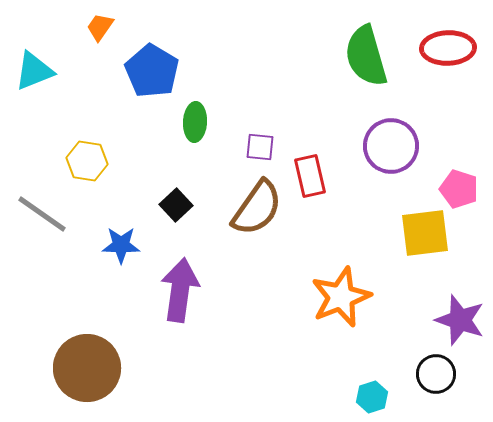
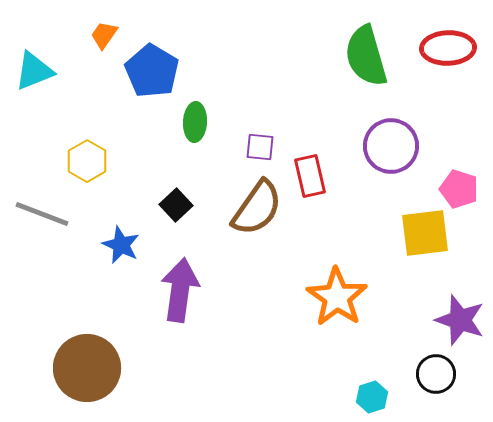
orange trapezoid: moved 4 px right, 8 px down
yellow hexagon: rotated 21 degrees clockwise
gray line: rotated 14 degrees counterclockwise
blue star: rotated 24 degrees clockwise
orange star: moved 4 px left; rotated 16 degrees counterclockwise
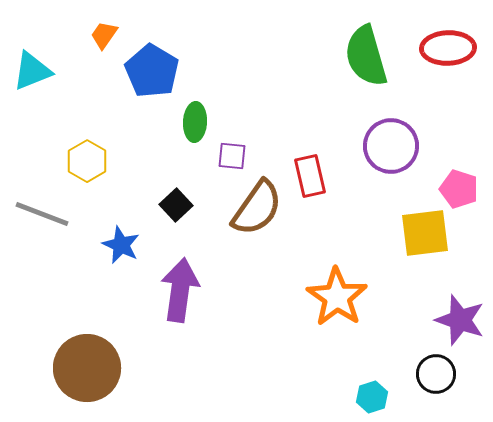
cyan triangle: moved 2 px left
purple square: moved 28 px left, 9 px down
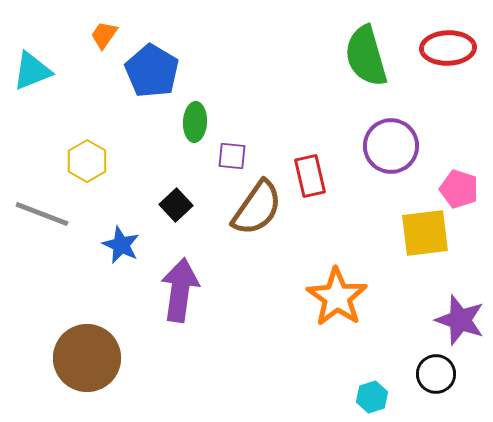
brown circle: moved 10 px up
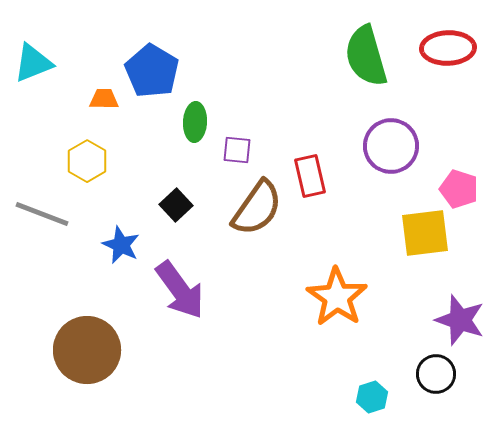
orange trapezoid: moved 64 px down; rotated 56 degrees clockwise
cyan triangle: moved 1 px right, 8 px up
purple square: moved 5 px right, 6 px up
purple arrow: rotated 136 degrees clockwise
brown circle: moved 8 px up
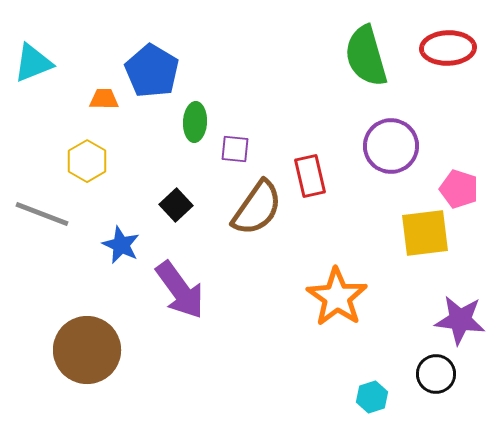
purple square: moved 2 px left, 1 px up
purple star: rotated 12 degrees counterclockwise
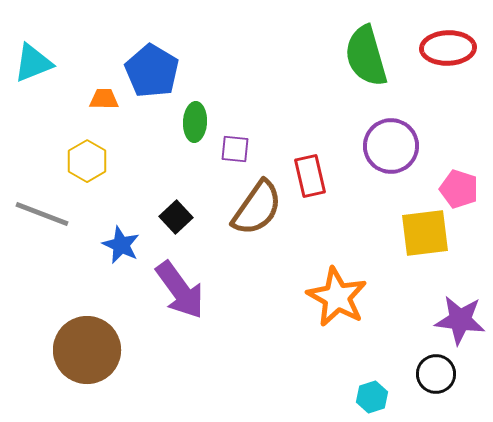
black square: moved 12 px down
orange star: rotated 6 degrees counterclockwise
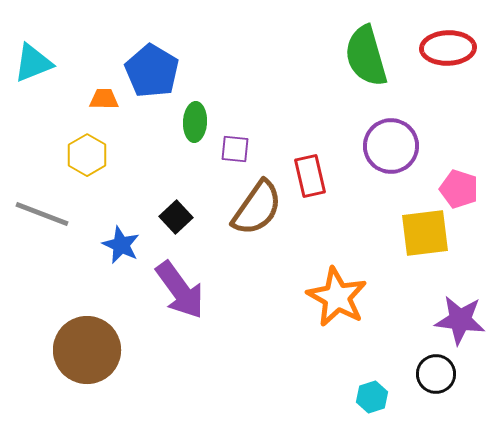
yellow hexagon: moved 6 px up
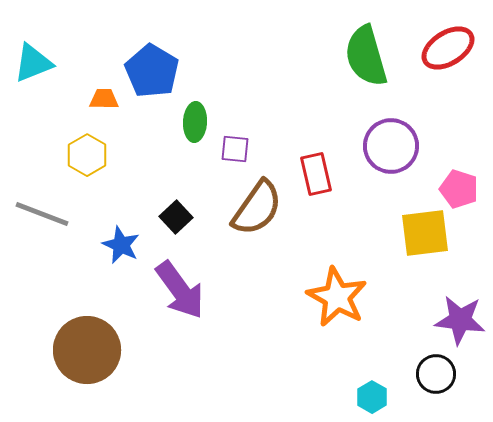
red ellipse: rotated 30 degrees counterclockwise
red rectangle: moved 6 px right, 2 px up
cyan hexagon: rotated 12 degrees counterclockwise
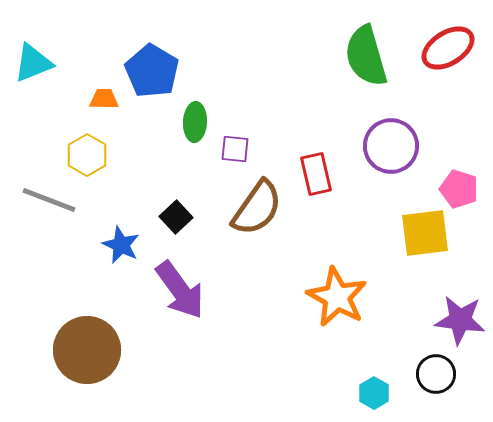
gray line: moved 7 px right, 14 px up
cyan hexagon: moved 2 px right, 4 px up
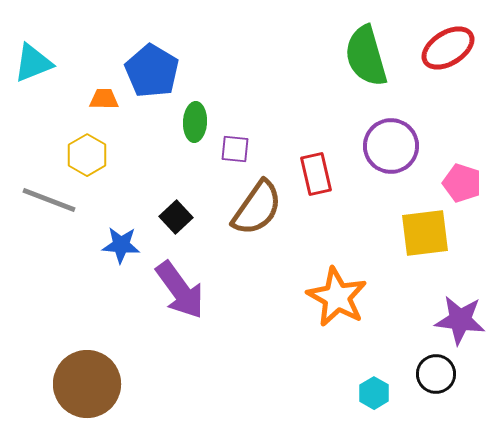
pink pentagon: moved 3 px right, 6 px up
blue star: rotated 21 degrees counterclockwise
brown circle: moved 34 px down
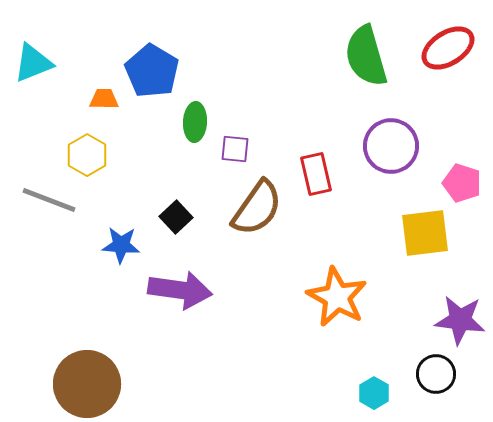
purple arrow: rotated 46 degrees counterclockwise
